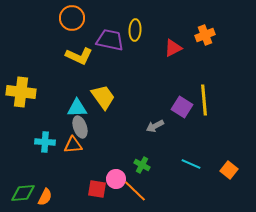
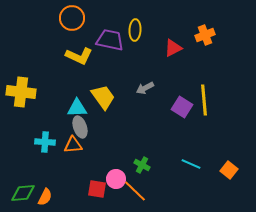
gray arrow: moved 10 px left, 38 px up
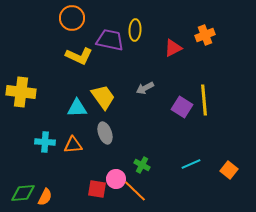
gray ellipse: moved 25 px right, 6 px down
cyan line: rotated 48 degrees counterclockwise
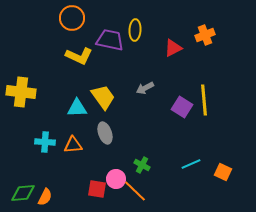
orange square: moved 6 px left, 2 px down; rotated 12 degrees counterclockwise
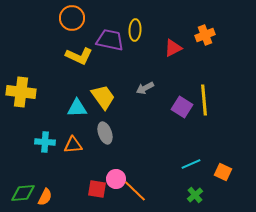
green cross: moved 53 px right, 30 px down; rotated 21 degrees clockwise
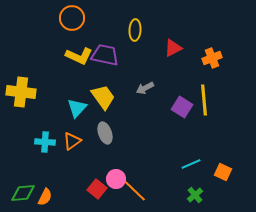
orange cross: moved 7 px right, 23 px down
purple trapezoid: moved 5 px left, 15 px down
cyan triangle: rotated 45 degrees counterclockwise
orange triangle: moved 1 px left, 4 px up; rotated 30 degrees counterclockwise
red square: rotated 30 degrees clockwise
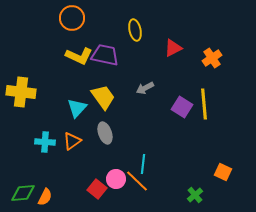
yellow ellipse: rotated 15 degrees counterclockwise
orange cross: rotated 12 degrees counterclockwise
yellow line: moved 4 px down
cyan line: moved 48 px left; rotated 60 degrees counterclockwise
orange line: moved 2 px right, 10 px up
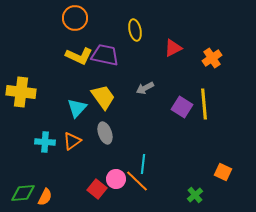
orange circle: moved 3 px right
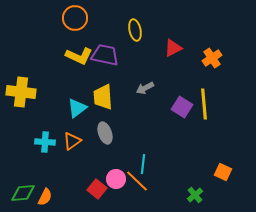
yellow trapezoid: rotated 148 degrees counterclockwise
cyan triangle: rotated 10 degrees clockwise
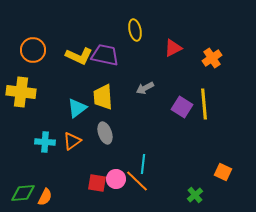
orange circle: moved 42 px left, 32 px down
red square: moved 6 px up; rotated 30 degrees counterclockwise
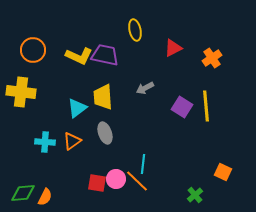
yellow line: moved 2 px right, 2 px down
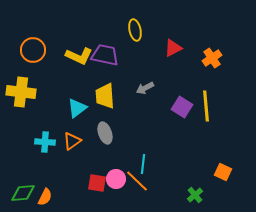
yellow trapezoid: moved 2 px right, 1 px up
